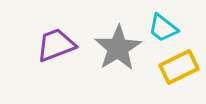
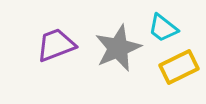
gray star: rotated 9 degrees clockwise
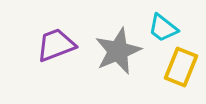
gray star: moved 3 px down
yellow rectangle: moved 2 px right; rotated 42 degrees counterclockwise
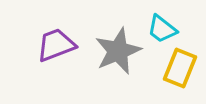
cyan trapezoid: moved 1 px left, 1 px down
yellow rectangle: moved 1 px left, 1 px down
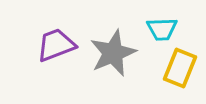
cyan trapezoid: rotated 40 degrees counterclockwise
gray star: moved 5 px left, 2 px down
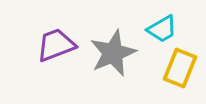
cyan trapezoid: rotated 28 degrees counterclockwise
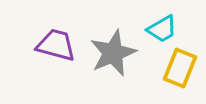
purple trapezoid: rotated 36 degrees clockwise
